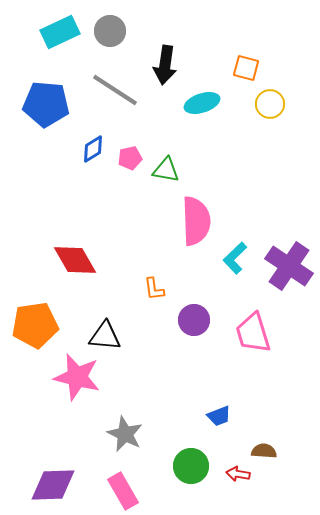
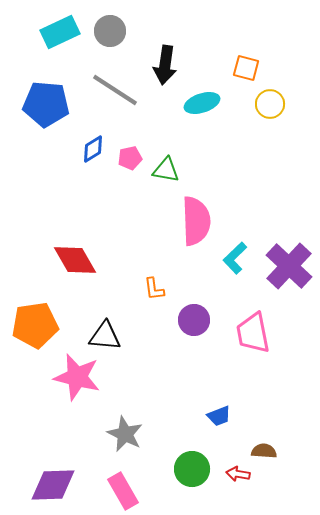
purple cross: rotated 9 degrees clockwise
pink trapezoid: rotated 6 degrees clockwise
green circle: moved 1 px right, 3 px down
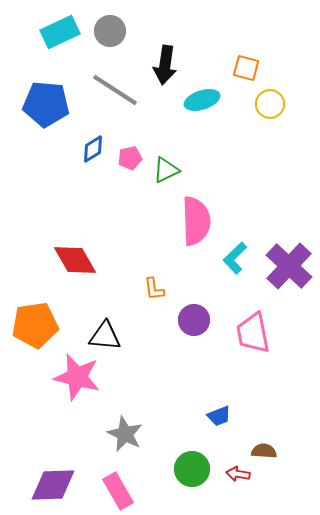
cyan ellipse: moved 3 px up
green triangle: rotated 36 degrees counterclockwise
pink rectangle: moved 5 px left
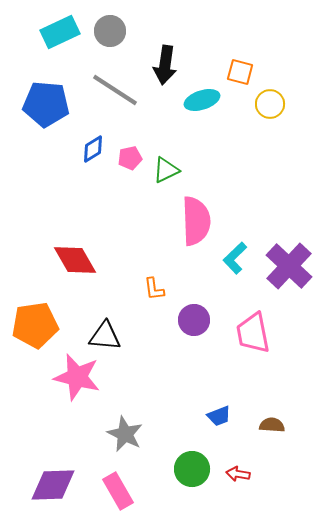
orange square: moved 6 px left, 4 px down
brown semicircle: moved 8 px right, 26 px up
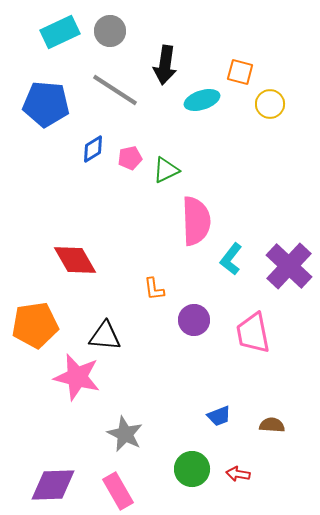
cyan L-shape: moved 4 px left, 1 px down; rotated 8 degrees counterclockwise
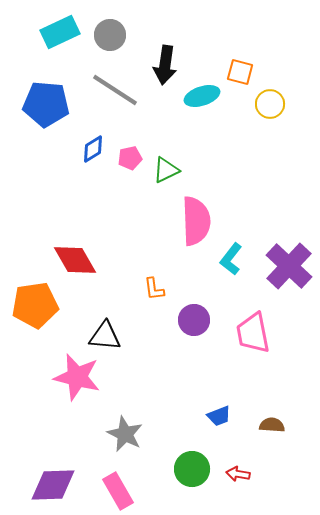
gray circle: moved 4 px down
cyan ellipse: moved 4 px up
orange pentagon: moved 20 px up
